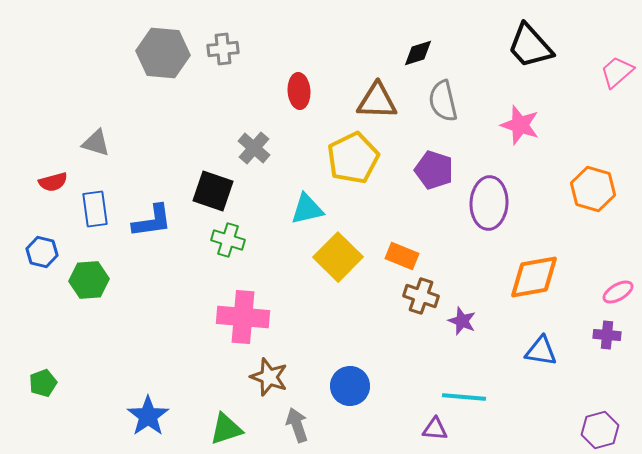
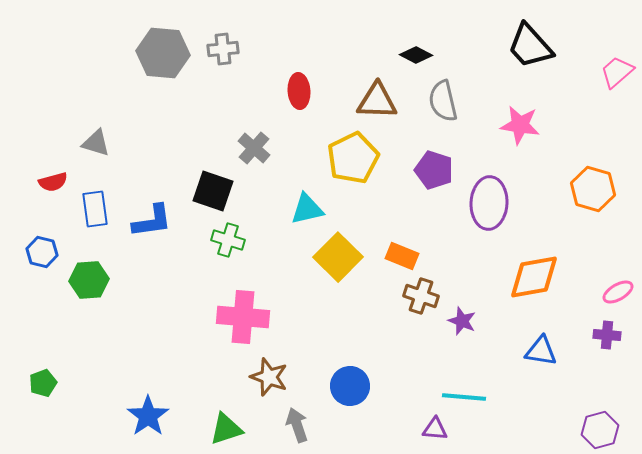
black diamond at (418, 53): moved 2 px left, 2 px down; rotated 44 degrees clockwise
pink star at (520, 125): rotated 9 degrees counterclockwise
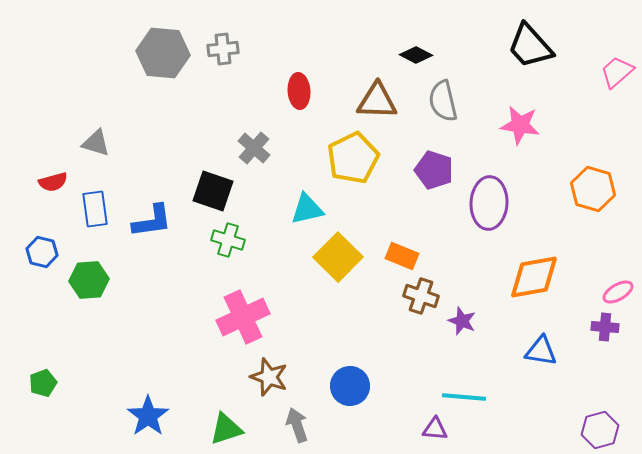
pink cross at (243, 317): rotated 30 degrees counterclockwise
purple cross at (607, 335): moved 2 px left, 8 px up
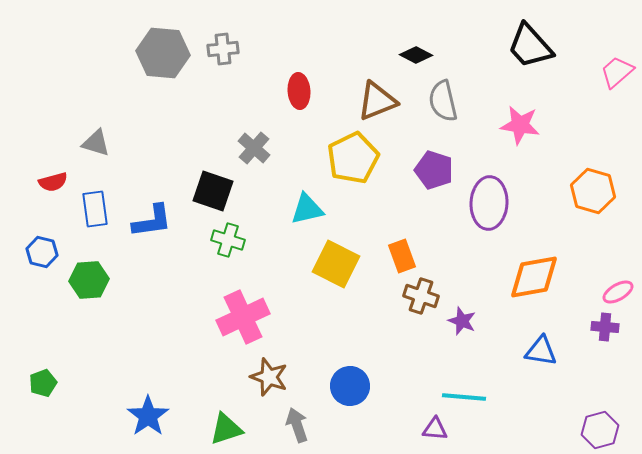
brown triangle at (377, 101): rotated 24 degrees counterclockwise
orange hexagon at (593, 189): moved 2 px down
orange rectangle at (402, 256): rotated 48 degrees clockwise
yellow square at (338, 257): moved 2 px left, 7 px down; rotated 18 degrees counterclockwise
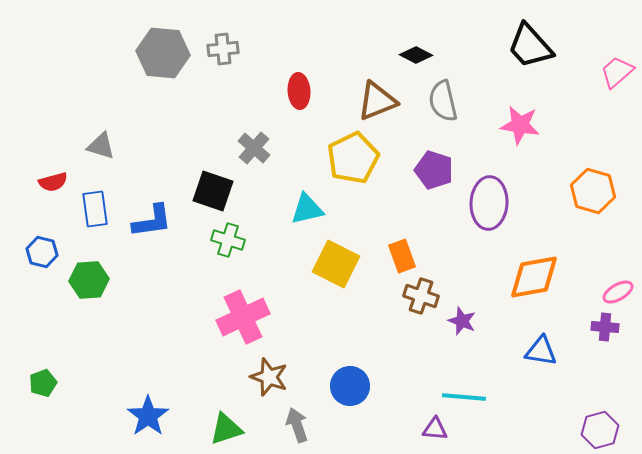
gray triangle at (96, 143): moved 5 px right, 3 px down
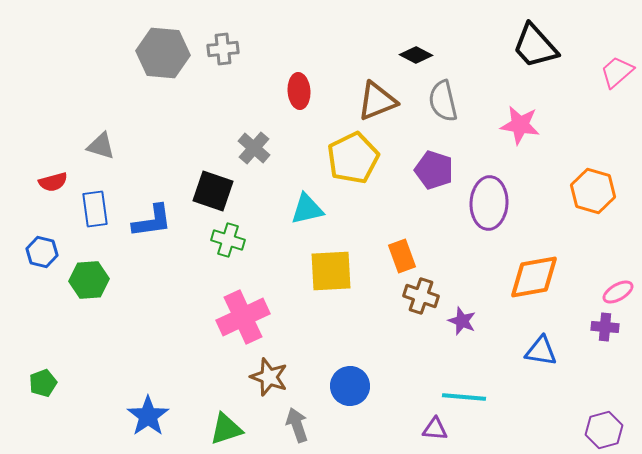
black trapezoid at (530, 46): moved 5 px right
yellow square at (336, 264): moved 5 px left, 7 px down; rotated 30 degrees counterclockwise
purple hexagon at (600, 430): moved 4 px right
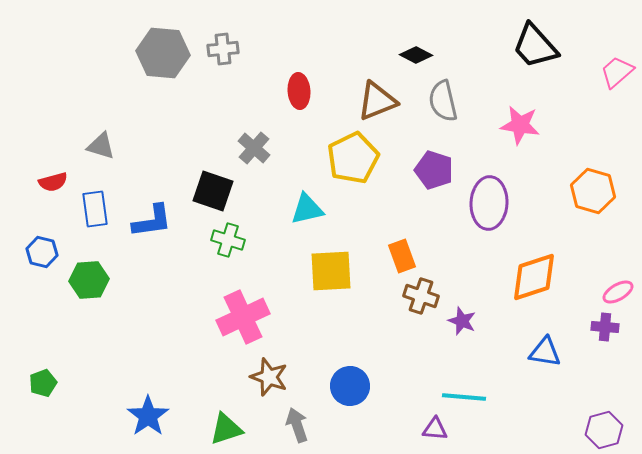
orange diamond at (534, 277): rotated 8 degrees counterclockwise
blue triangle at (541, 351): moved 4 px right, 1 px down
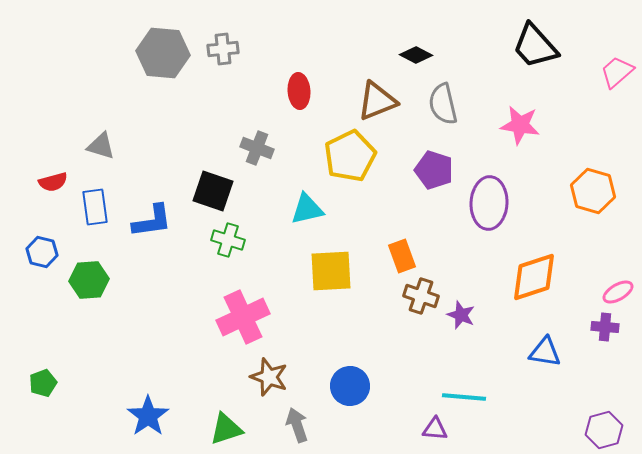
gray semicircle at (443, 101): moved 3 px down
gray cross at (254, 148): moved 3 px right; rotated 20 degrees counterclockwise
yellow pentagon at (353, 158): moved 3 px left, 2 px up
blue rectangle at (95, 209): moved 2 px up
purple star at (462, 321): moved 1 px left, 6 px up
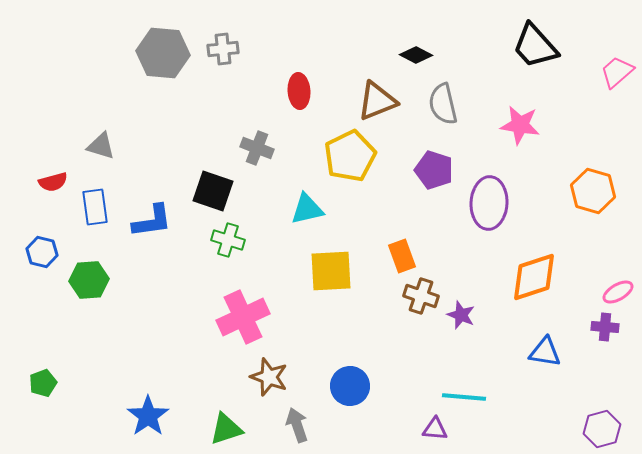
purple hexagon at (604, 430): moved 2 px left, 1 px up
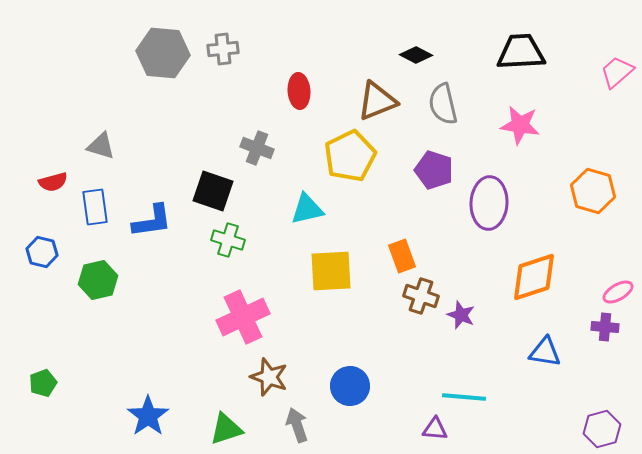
black trapezoid at (535, 46): moved 14 px left, 6 px down; rotated 129 degrees clockwise
green hexagon at (89, 280): moved 9 px right; rotated 9 degrees counterclockwise
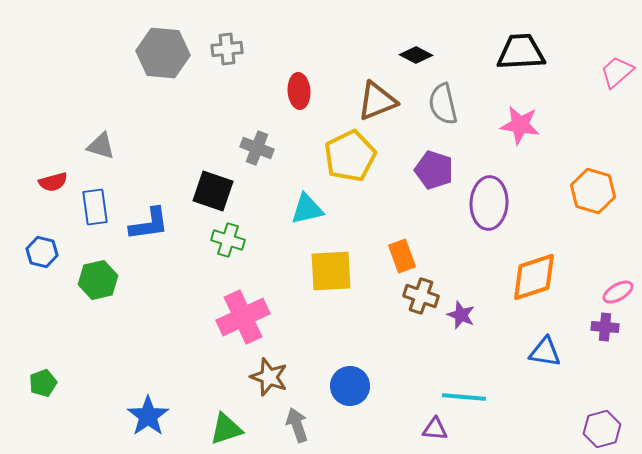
gray cross at (223, 49): moved 4 px right
blue L-shape at (152, 221): moved 3 px left, 3 px down
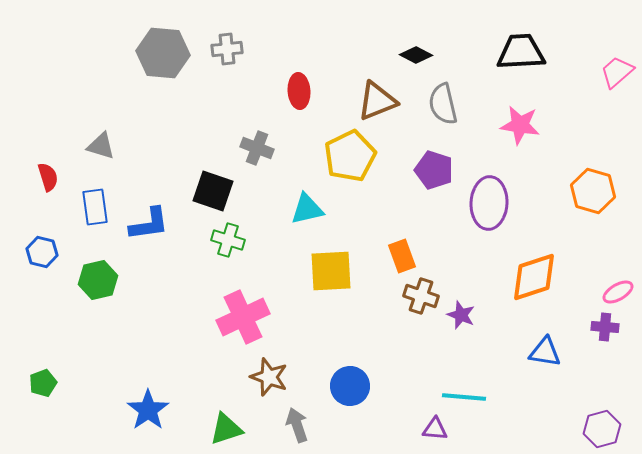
red semicircle at (53, 182): moved 5 px left, 5 px up; rotated 92 degrees counterclockwise
blue star at (148, 416): moved 6 px up
